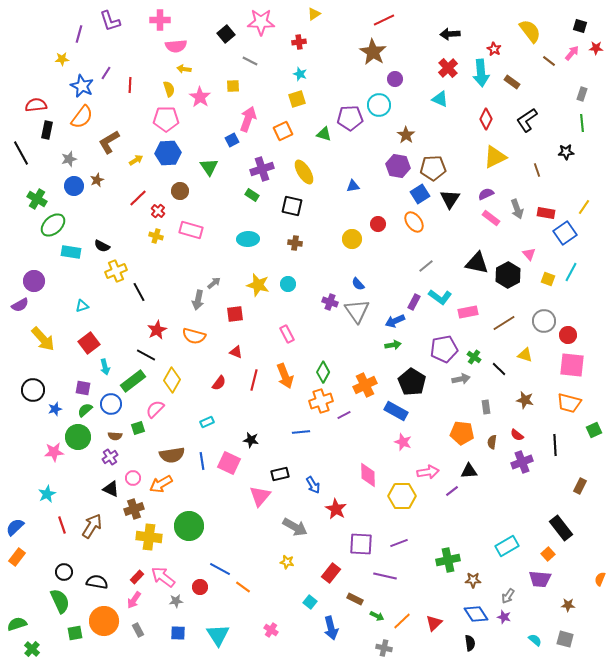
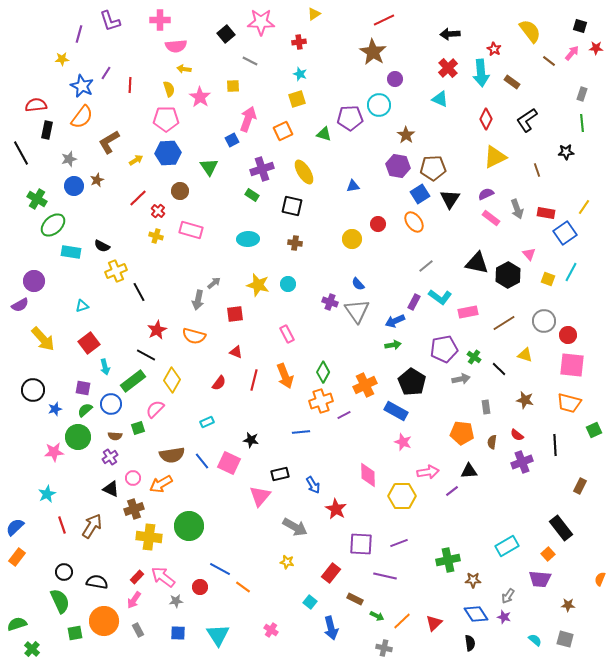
blue line at (202, 461): rotated 30 degrees counterclockwise
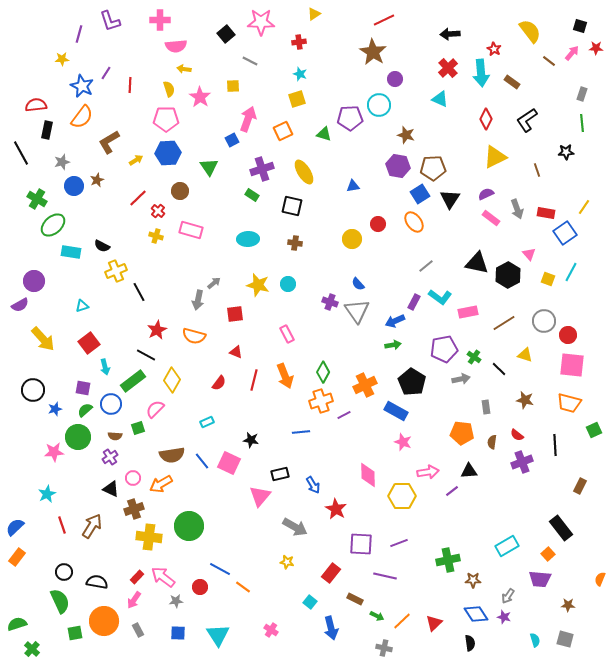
brown star at (406, 135): rotated 18 degrees counterclockwise
gray star at (69, 159): moved 7 px left, 3 px down
cyan semicircle at (535, 640): rotated 32 degrees clockwise
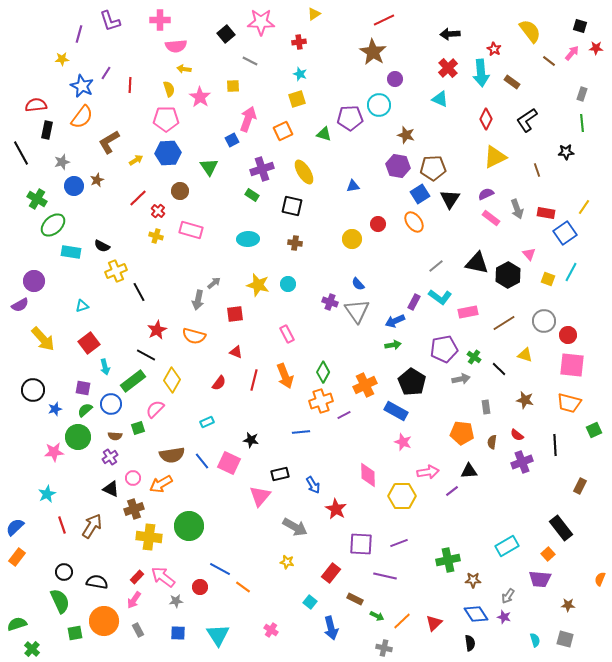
gray line at (426, 266): moved 10 px right
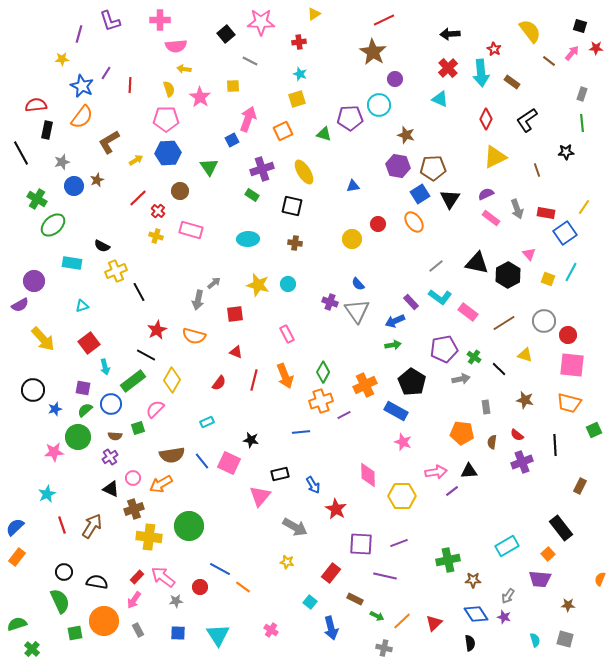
cyan rectangle at (71, 252): moved 1 px right, 11 px down
purple rectangle at (414, 302): moved 3 px left; rotated 70 degrees counterclockwise
pink rectangle at (468, 312): rotated 48 degrees clockwise
pink arrow at (428, 472): moved 8 px right
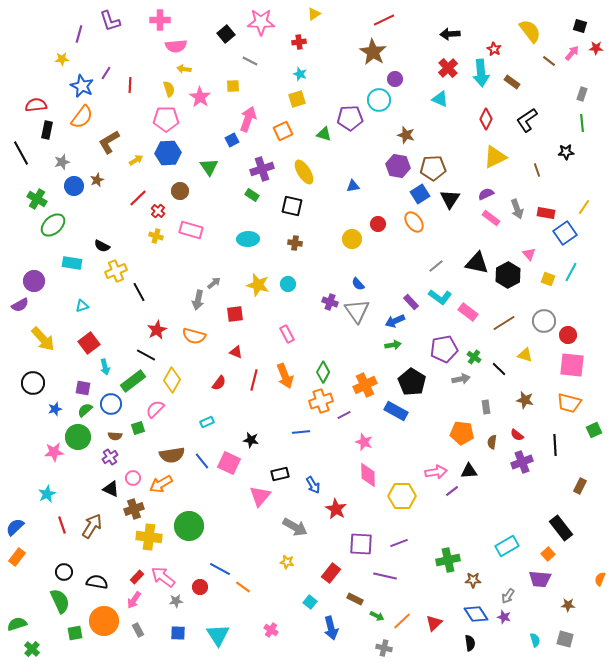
cyan circle at (379, 105): moved 5 px up
black circle at (33, 390): moved 7 px up
pink star at (403, 442): moved 39 px left
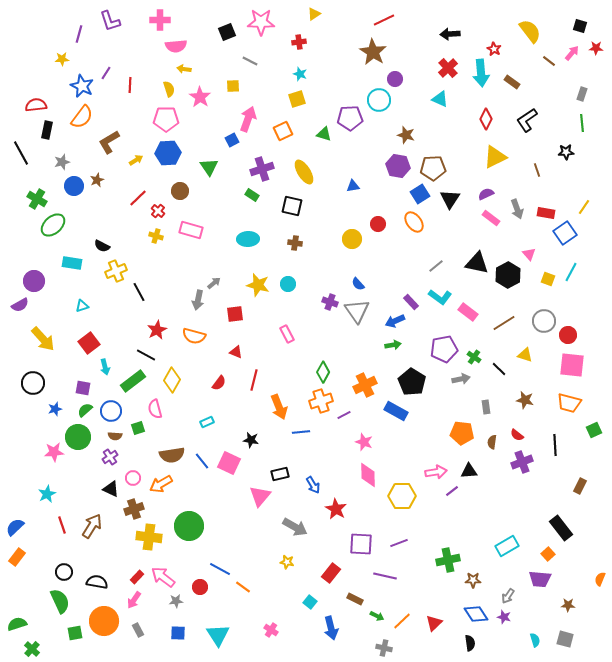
black square at (226, 34): moved 1 px right, 2 px up; rotated 18 degrees clockwise
orange arrow at (285, 376): moved 6 px left, 31 px down
blue circle at (111, 404): moved 7 px down
pink semicircle at (155, 409): rotated 60 degrees counterclockwise
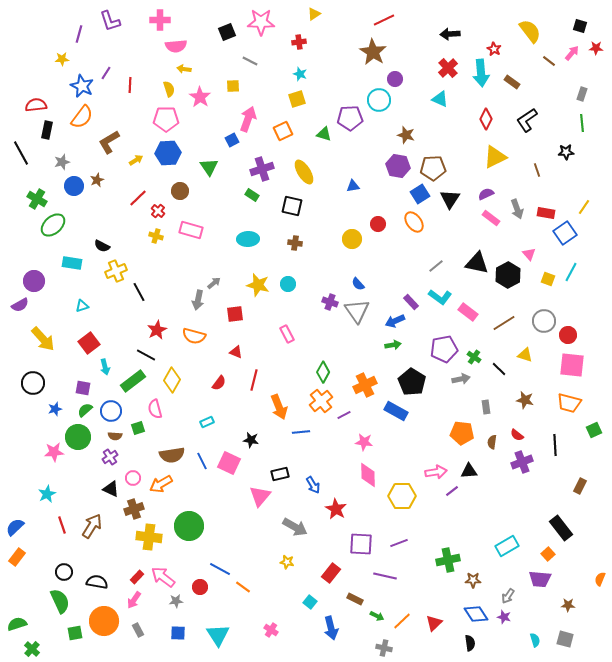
orange cross at (321, 401): rotated 20 degrees counterclockwise
pink star at (364, 442): rotated 12 degrees counterclockwise
blue line at (202, 461): rotated 12 degrees clockwise
